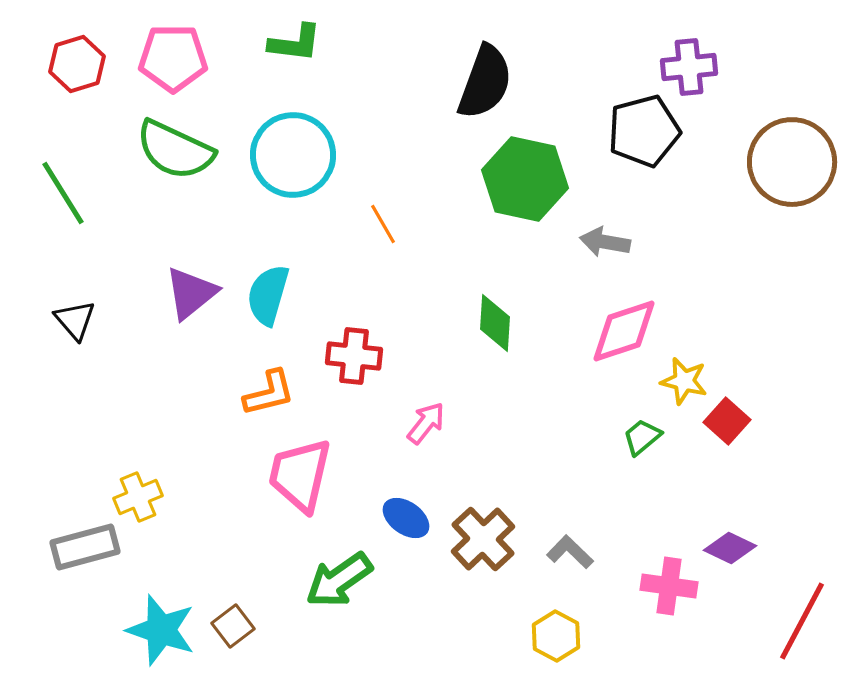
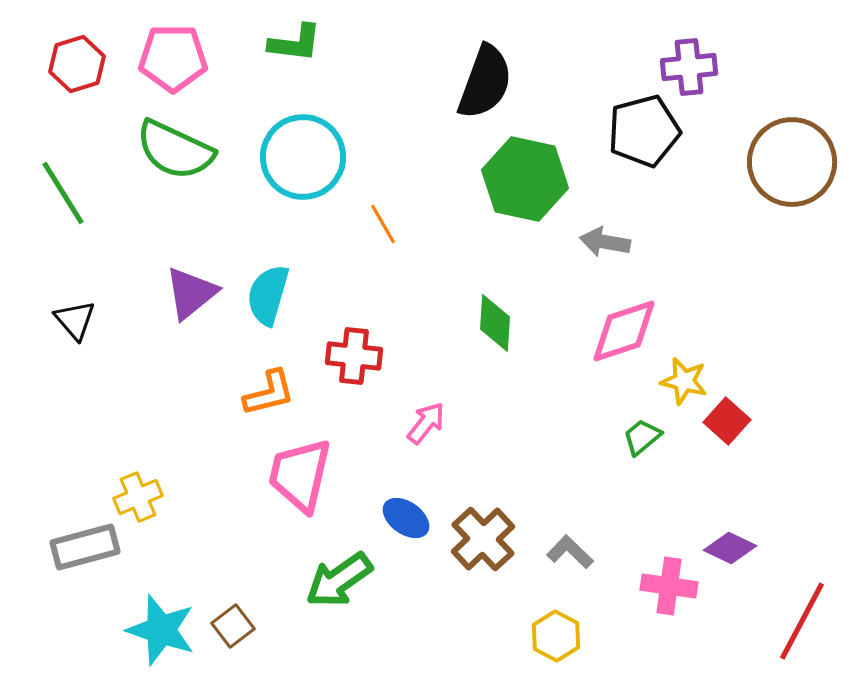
cyan circle: moved 10 px right, 2 px down
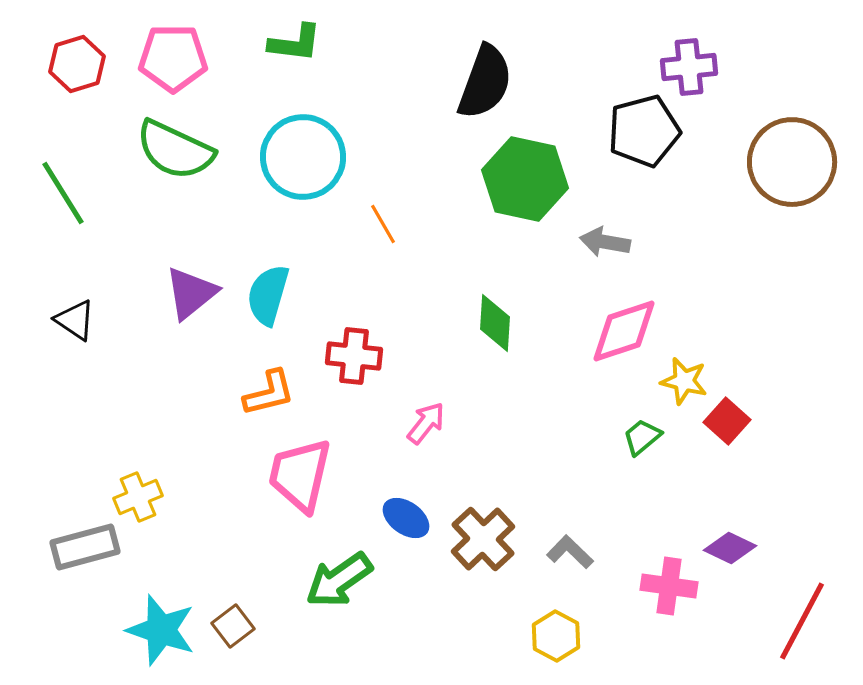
black triangle: rotated 15 degrees counterclockwise
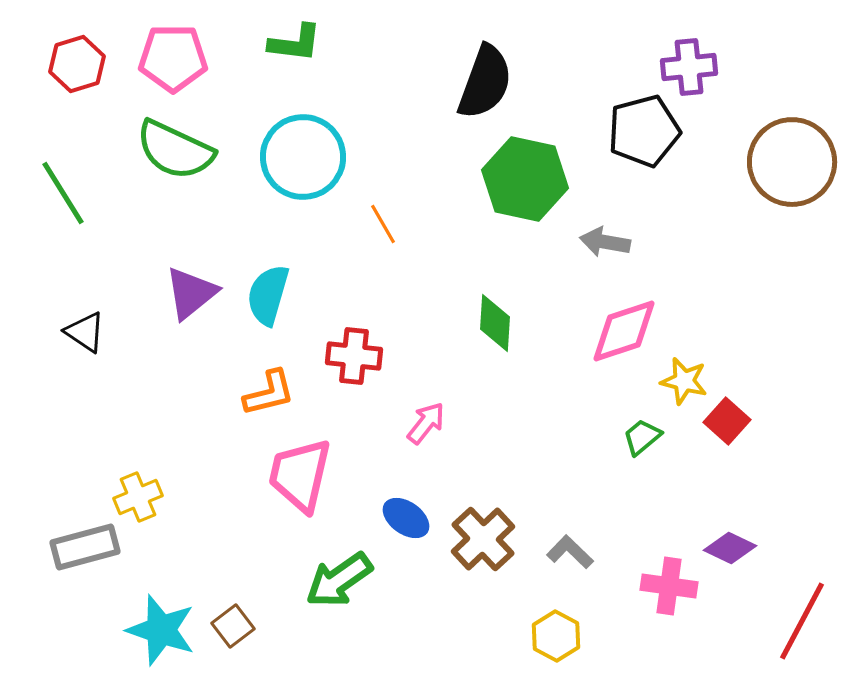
black triangle: moved 10 px right, 12 px down
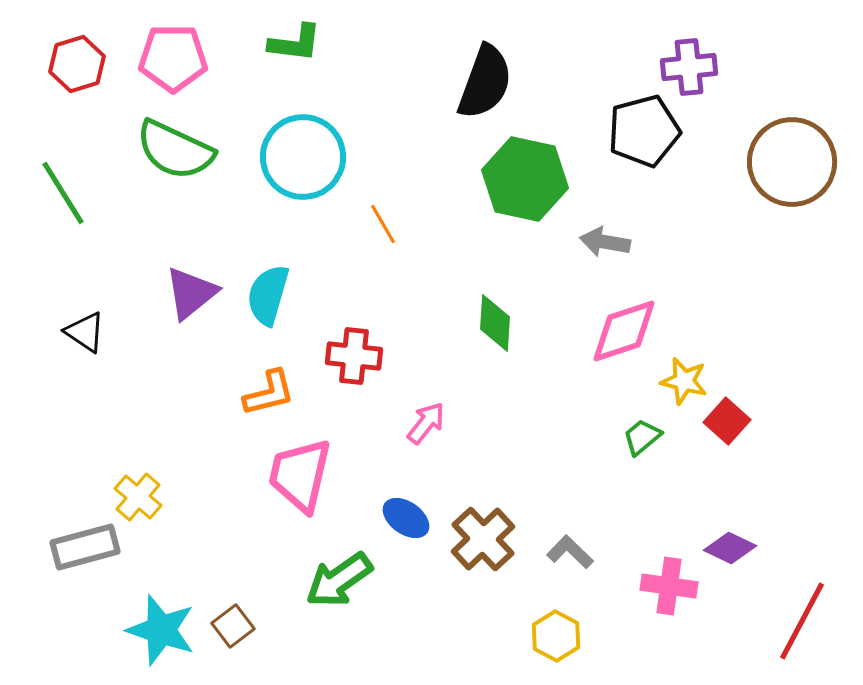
yellow cross: rotated 27 degrees counterclockwise
